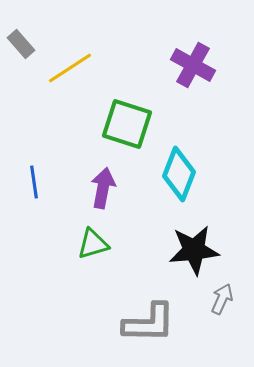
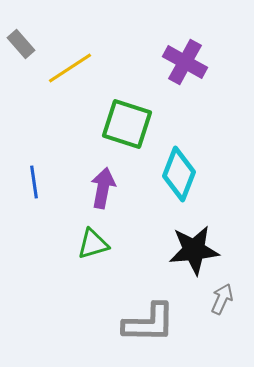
purple cross: moved 8 px left, 3 px up
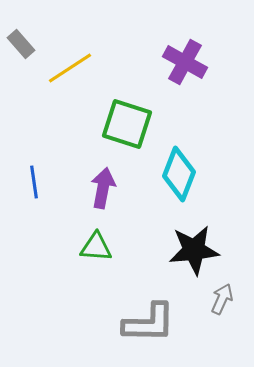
green triangle: moved 3 px right, 3 px down; rotated 20 degrees clockwise
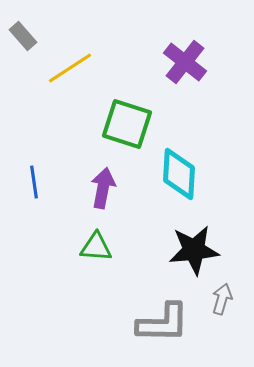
gray rectangle: moved 2 px right, 8 px up
purple cross: rotated 9 degrees clockwise
cyan diamond: rotated 18 degrees counterclockwise
gray arrow: rotated 8 degrees counterclockwise
gray L-shape: moved 14 px right
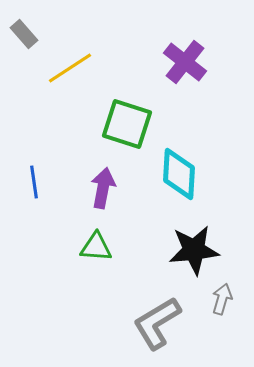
gray rectangle: moved 1 px right, 2 px up
gray L-shape: moved 6 px left; rotated 148 degrees clockwise
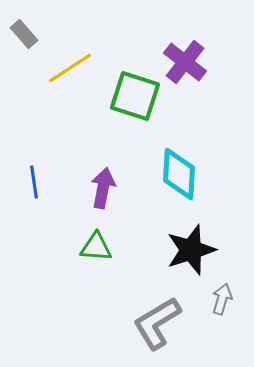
green square: moved 8 px right, 28 px up
black star: moved 3 px left; rotated 12 degrees counterclockwise
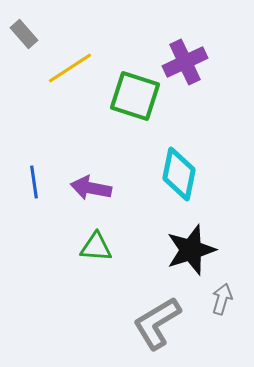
purple cross: rotated 27 degrees clockwise
cyan diamond: rotated 8 degrees clockwise
purple arrow: moved 12 px left; rotated 90 degrees counterclockwise
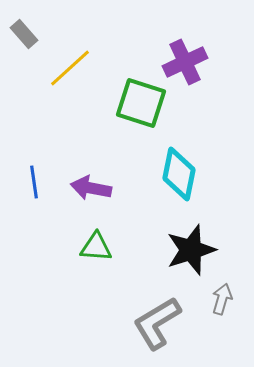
yellow line: rotated 9 degrees counterclockwise
green square: moved 6 px right, 7 px down
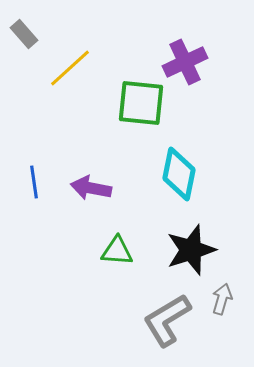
green square: rotated 12 degrees counterclockwise
green triangle: moved 21 px right, 4 px down
gray L-shape: moved 10 px right, 3 px up
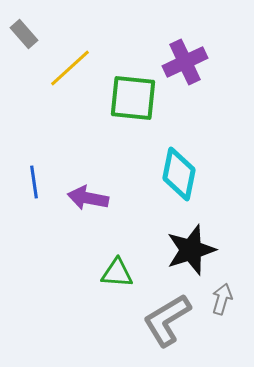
green square: moved 8 px left, 5 px up
purple arrow: moved 3 px left, 10 px down
green triangle: moved 22 px down
